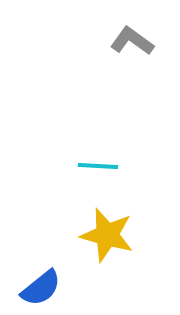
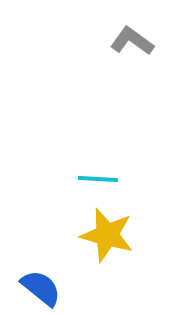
cyan line: moved 13 px down
blue semicircle: rotated 102 degrees counterclockwise
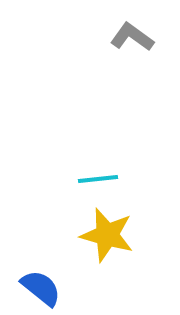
gray L-shape: moved 4 px up
cyan line: rotated 9 degrees counterclockwise
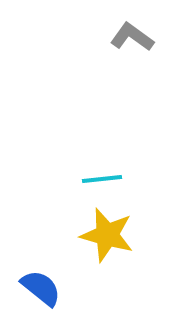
cyan line: moved 4 px right
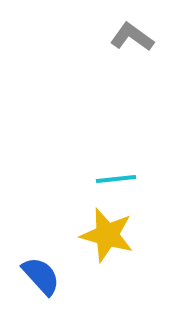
cyan line: moved 14 px right
blue semicircle: moved 12 px up; rotated 9 degrees clockwise
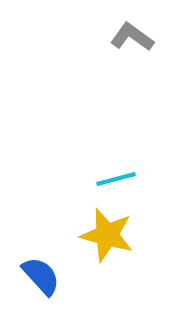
cyan line: rotated 9 degrees counterclockwise
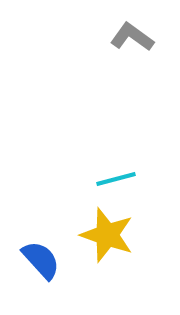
yellow star: rotated 4 degrees clockwise
blue semicircle: moved 16 px up
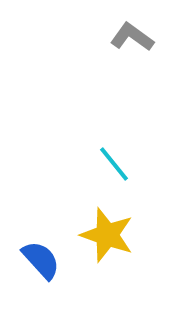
cyan line: moved 2 px left, 15 px up; rotated 66 degrees clockwise
